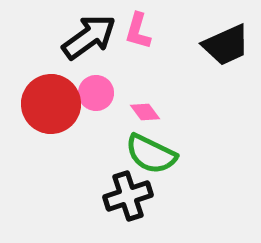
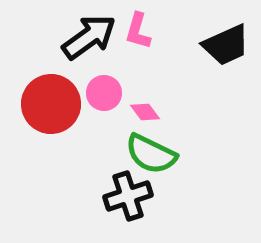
pink circle: moved 8 px right
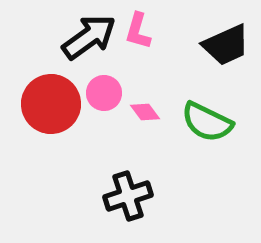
green semicircle: moved 56 px right, 32 px up
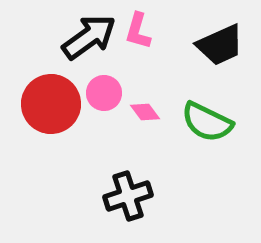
black trapezoid: moved 6 px left
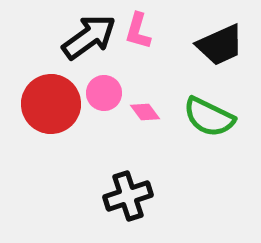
green semicircle: moved 2 px right, 5 px up
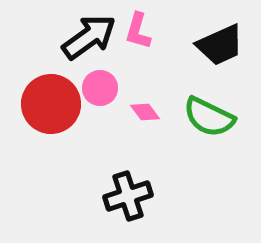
pink circle: moved 4 px left, 5 px up
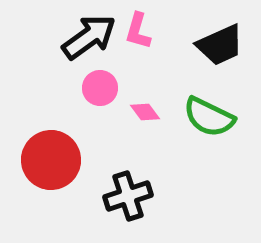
red circle: moved 56 px down
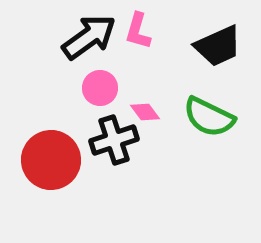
black trapezoid: moved 2 px left, 1 px down
black cross: moved 14 px left, 56 px up
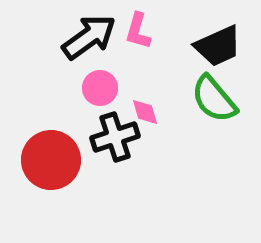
pink diamond: rotated 20 degrees clockwise
green semicircle: moved 5 px right, 18 px up; rotated 24 degrees clockwise
black cross: moved 1 px right, 3 px up
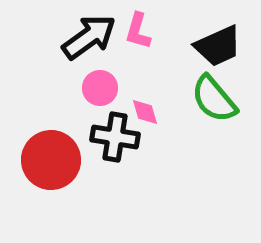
black cross: rotated 27 degrees clockwise
